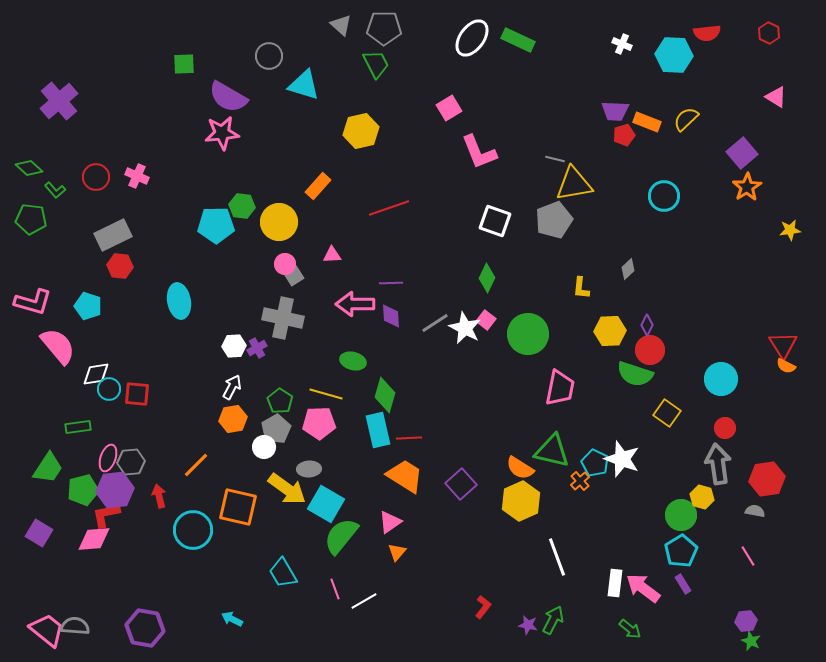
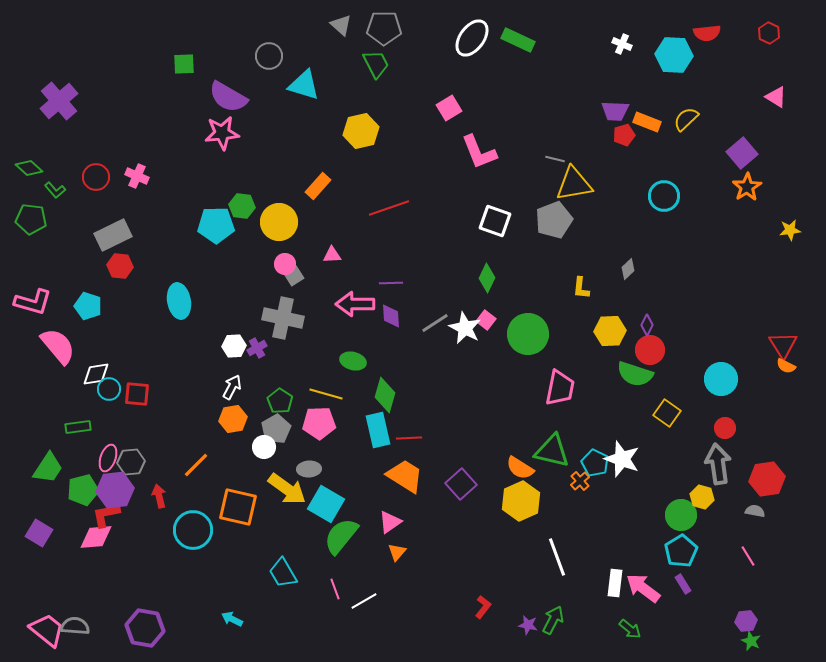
pink diamond at (94, 539): moved 2 px right, 2 px up
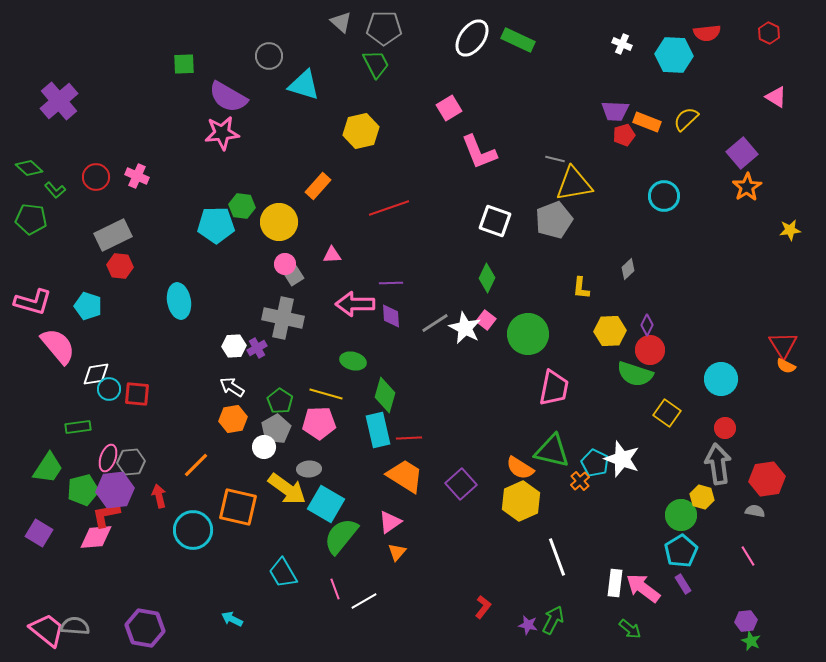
gray triangle at (341, 25): moved 3 px up
white arrow at (232, 387): rotated 85 degrees counterclockwise
pink trapezoid at (560, 388): moved 6 px left
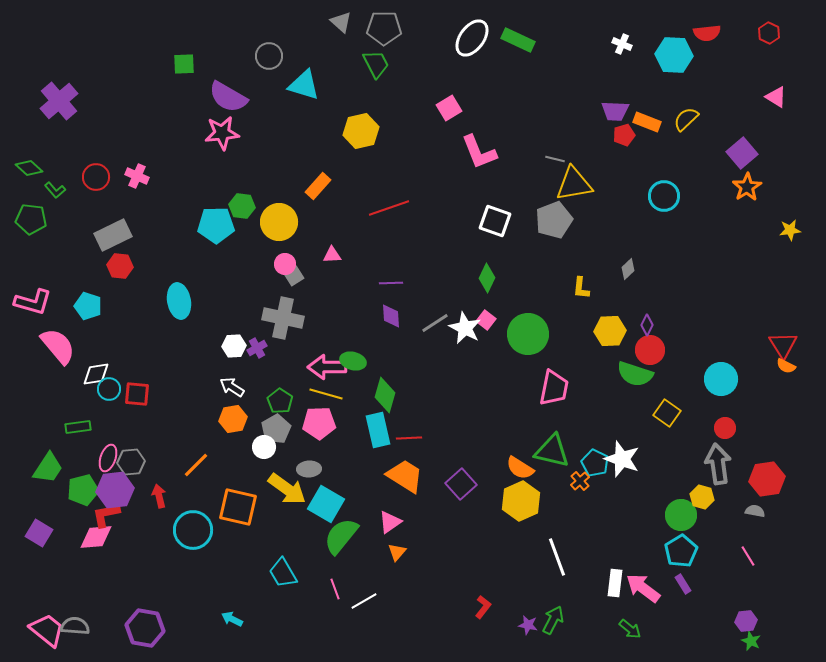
pink arrow at (355, 304): moved 28 px left, 63 px down
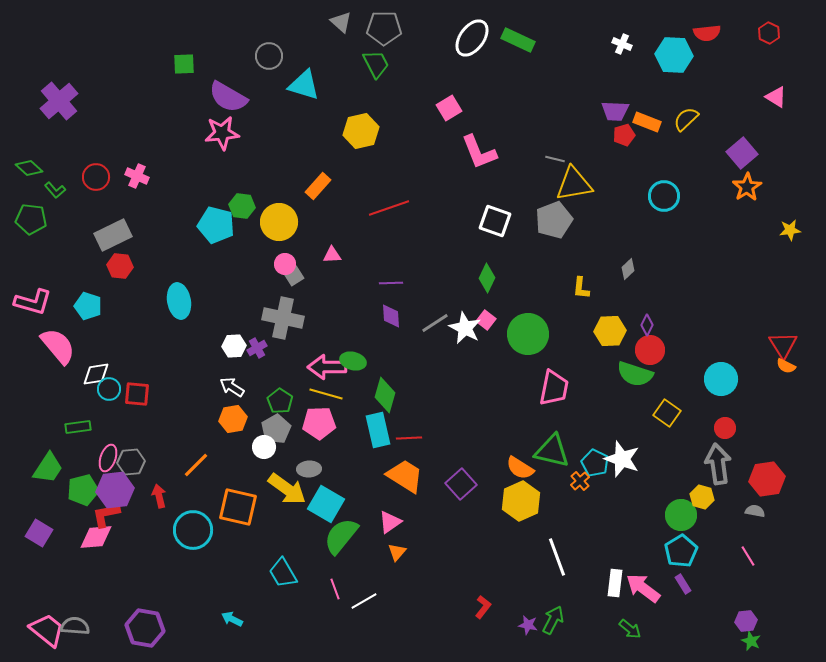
cyan pentagon at (216, 225): rotated 15 degrees clockwise
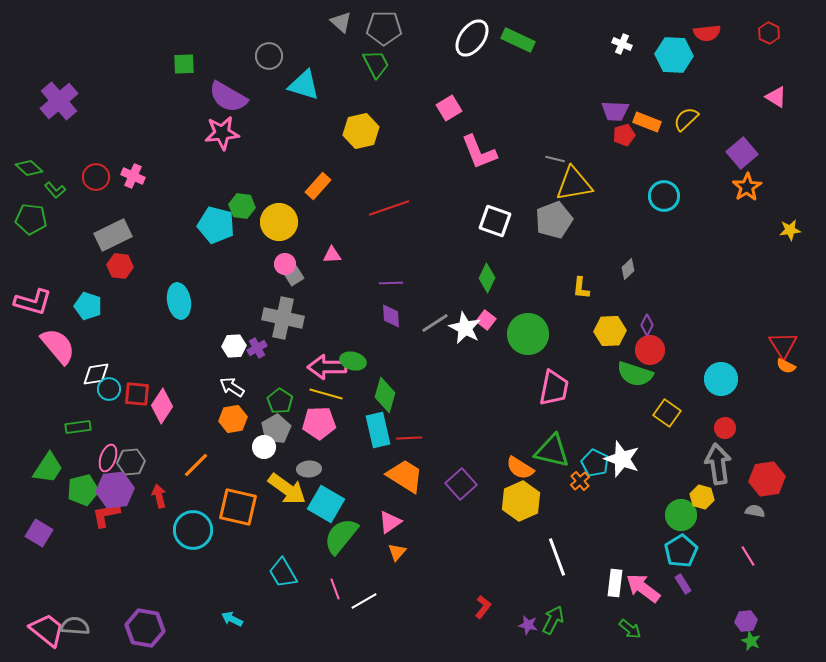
pink cross at (137, 176): moved 4 px left
pink diamond at (96, 537): moved 66 px right, 131 px up; rotated 52 degrees counterclockwise
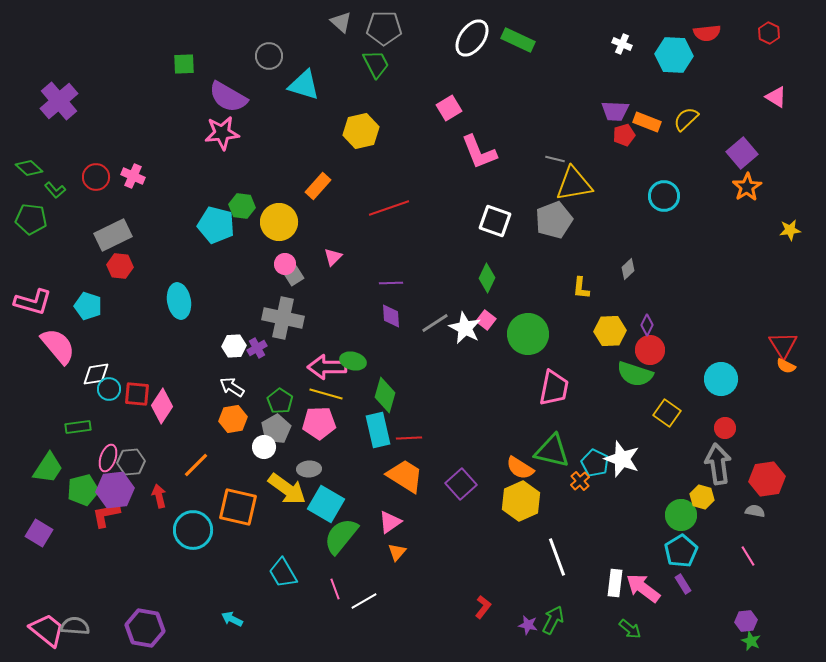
pink triangle at (332, 255): moved 1 px right, 2 px down; rotated 42 degrees counterclockwise
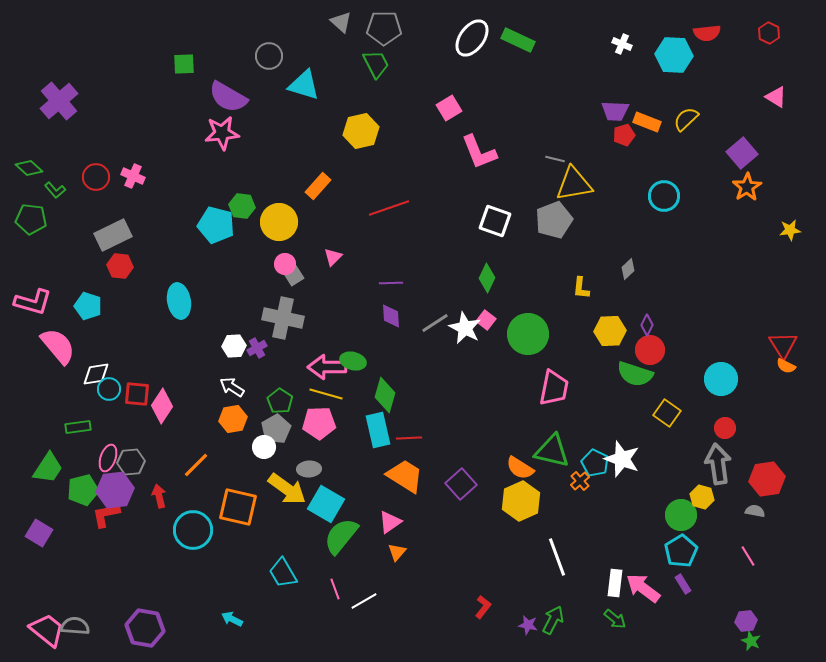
green arrow at (630, 629): moved 15 px left, 10 px up
